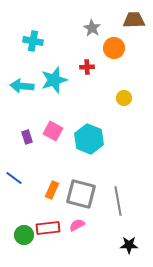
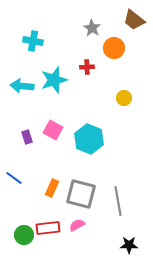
brown trapezoid: rotated 140 degrees counterclockwise
pink square: moved 1 px up
orange rectangle: moved 2 px up
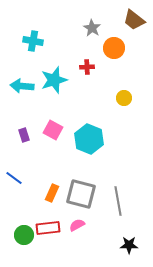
purple rectangle: moved 3 px left, 2 px up
orange rectangle: moved 5 px down
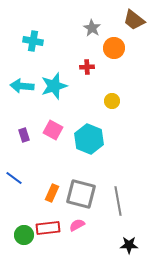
cyan star: moved 6 px down
yellow circle: moved 12 px left, 3 px down
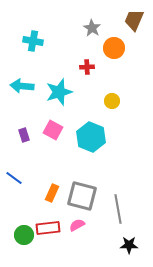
brown trapezoid: rotated 75 degrees clockwise
cyan star: moved 5 px right, 6 px down
cyan hexagon: moved 2 px right, 2 px up
gray square: moved 1 px right, 2 px down
gray line: moved 8 px down
